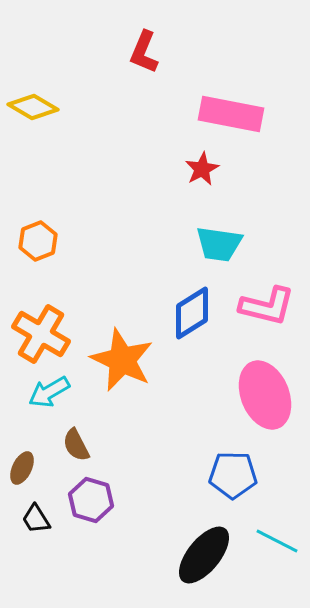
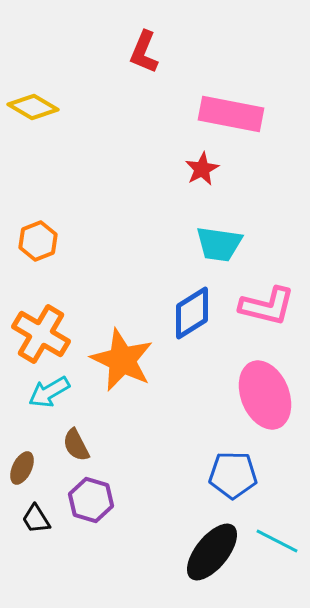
black ellipse: moved 8 px right, 3 px up
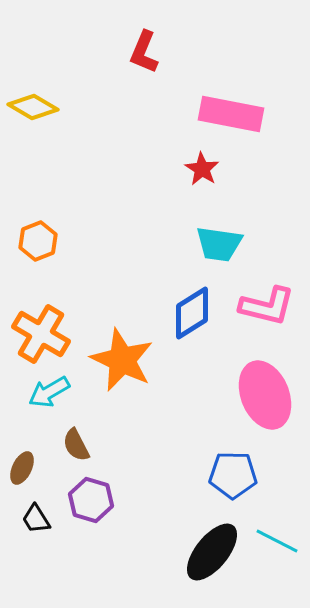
red star: rotated 12 degrees counterclockwise
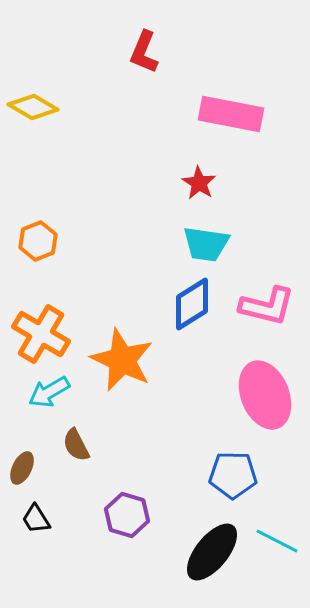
red star: moved 3 px left, 14 px down
cyan trapezoid: moved 13 px left
blue diamond: moved 9 px up
purple hexagon: moved 36 px right, 15 px down
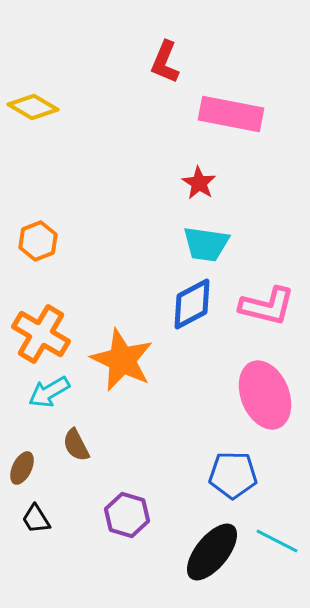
red L-shape: moved 21 px right, 10 px down
blue diamond: rotated 4 degrees clockwise
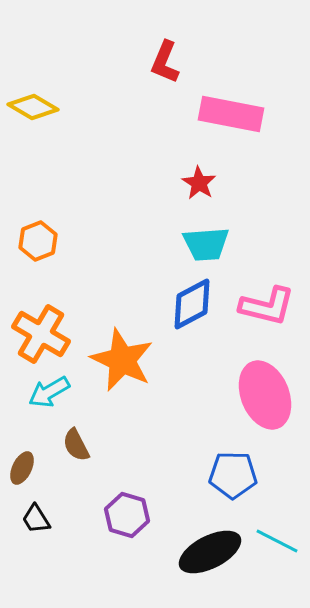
cyan trapezoid: rotated 12 degrees counterclockwise
black ellipse: moved 2 px left; rotated 24 degrees clockwise
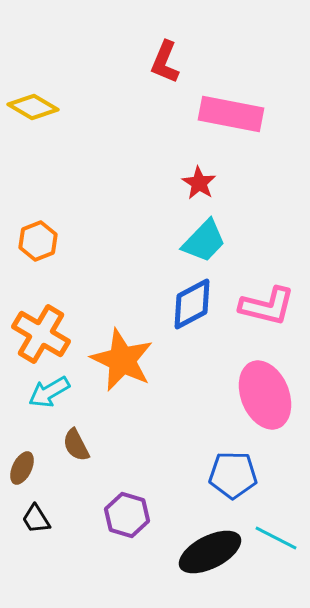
cyan trapezoid: moved 2 px left, 3 px up; rotated 42 degrees counterclockwise
cyan line: moved 1 px left, 3 px up
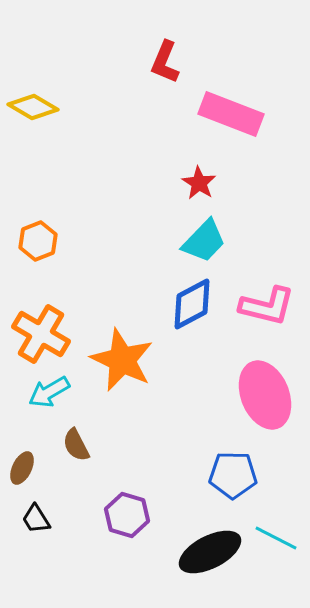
pink rectangle: rotated 10 degrees clockwise
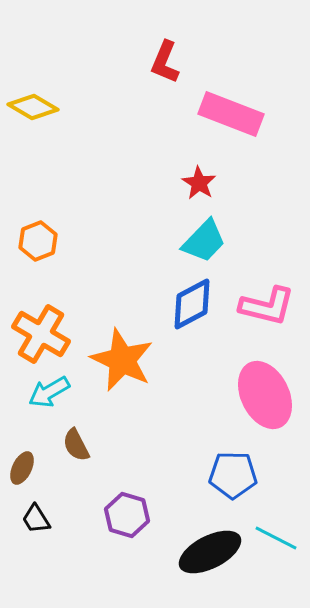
pink ellipse: rotated 4 degrees counterclockwise
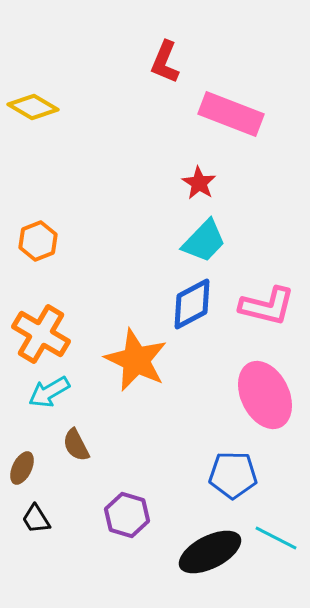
orange star: moved 14 px right
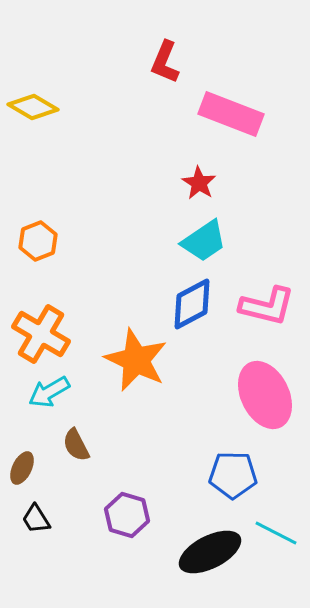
cyan trapezoid: rotated 12 degrees clockwise
cyan line: moved 5 px up
